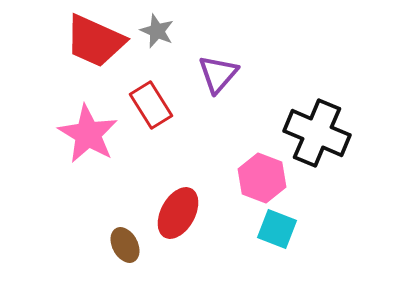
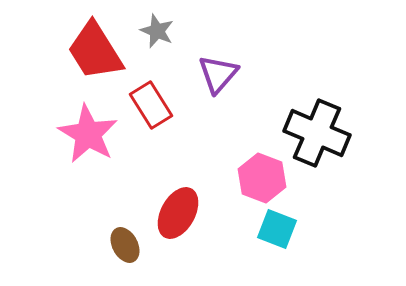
red trapezoid: moved 10 px down; rotated 34 degrees clockwise
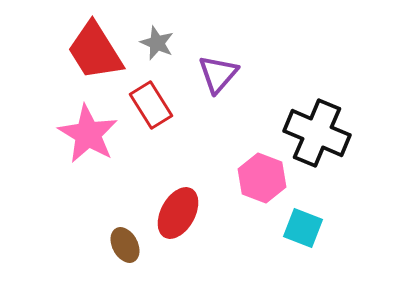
gray star: moved 12 px down
cyan square: moved 26 px right, 1 px up
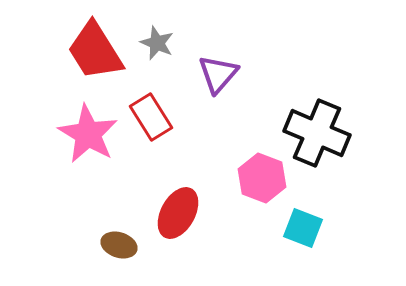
red rectangle: moved 12 px down
brown ellipse: moved 6 px left; rotated 44 degrees counterclockwise
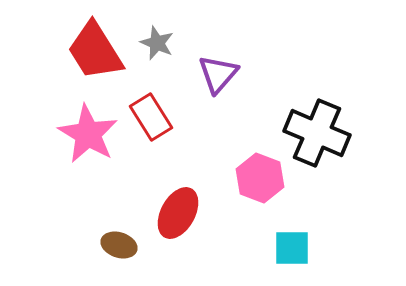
pink hexagon: moved 2 px left
cyan square: moved 11 px left, 20 px down; rotated 21 degrees counterclockwise
